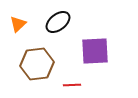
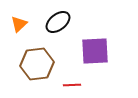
orange triangle: moved 1 px right
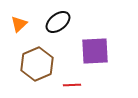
brown hexagon: rotated 16 degrees counterclockwise
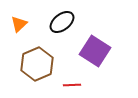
black ellipse: moved 4 px right
purple square: rotated 36 degrees clockwise
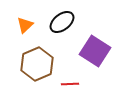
orange triangle: moved 6 px right, 1 px down
red line: moved 2 px left, 1 px up
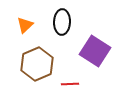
black ellipse: rotated 50 degrees counterclockwise
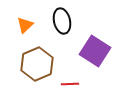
black ellipse: moved 1 px up; rotated 15 degrees counterclockwise
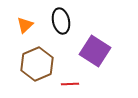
black ellipse: moved 1 px left
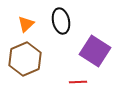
orange triangle: moved 1 px right, 1 px up
brown hexagon: moved 12 px left, 5 px up
red line: moved 8 px right, 2 px up
